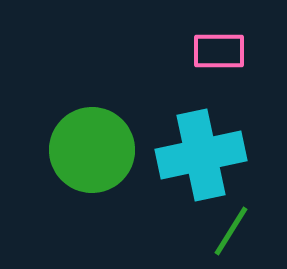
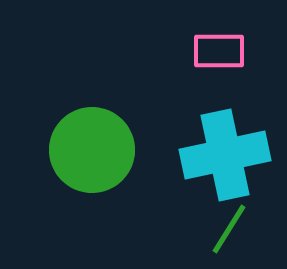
cyan cross: moved 24 px right
green line: moved 2 px left, 2 px up
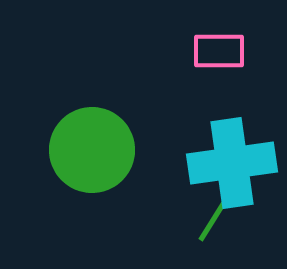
cyan cross: moved 7 px right, 8 px down; rotated 4 degrees clockwise
green line: moved 14 px left, 12 px up
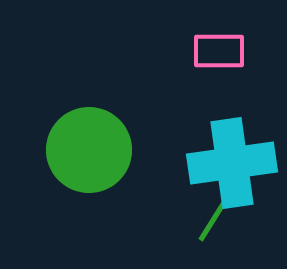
green circle: moved 3 px left
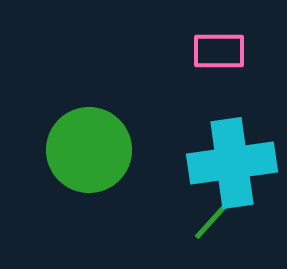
green line: rotated 10 degrees clockwise
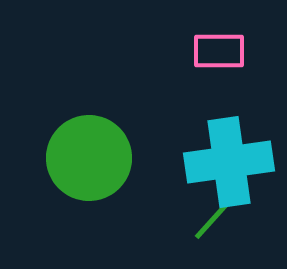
green circle: moved 8 px down
cyan cross: moved 3 px left, 1 px up
